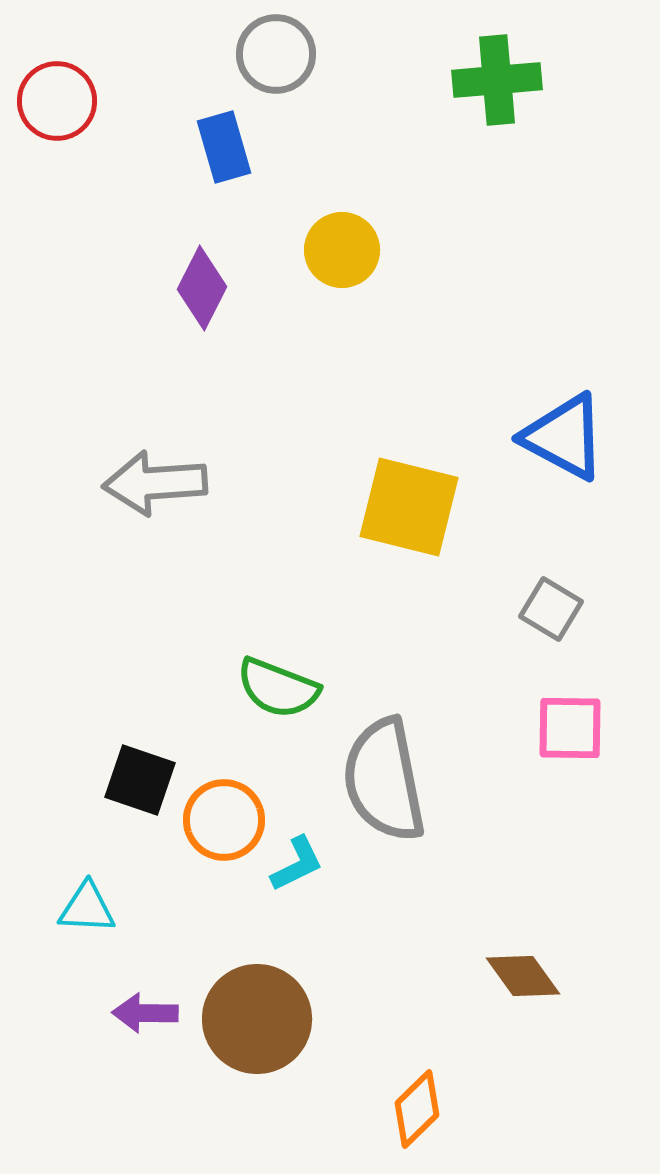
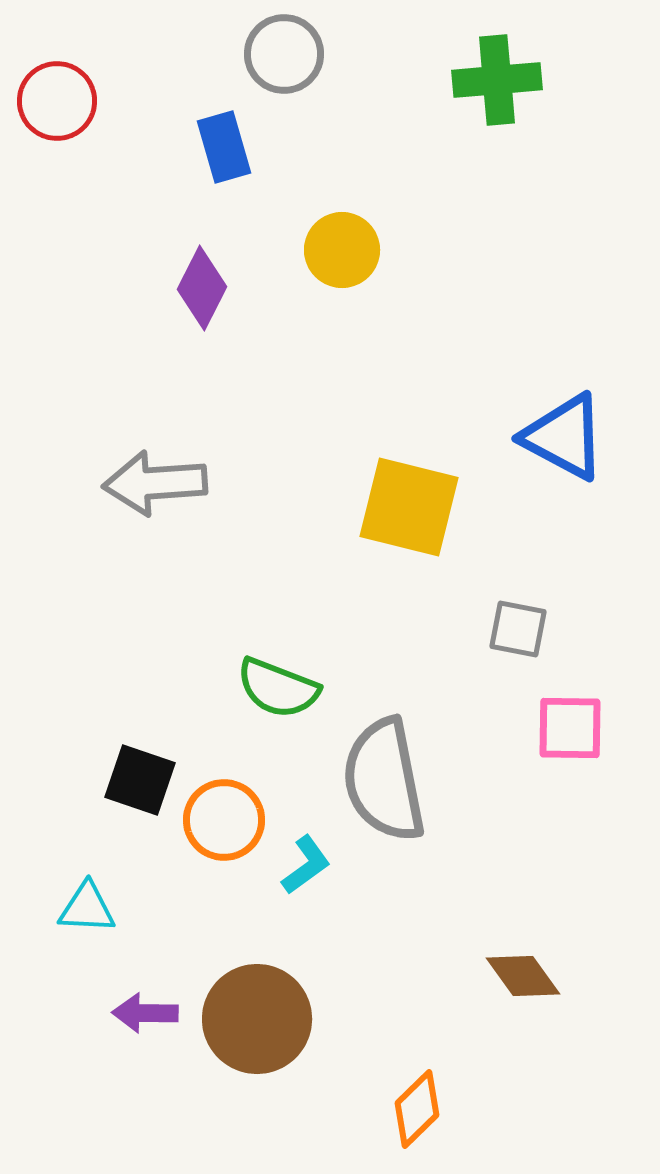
gray circle: moved 8 px right
gray square: moved 33 px left, 20 px down; rotated 20 degrees counterclockwise
cyan L-shape: moved 9 px right, 1 px down; rotated 10 degrees counterclockwise
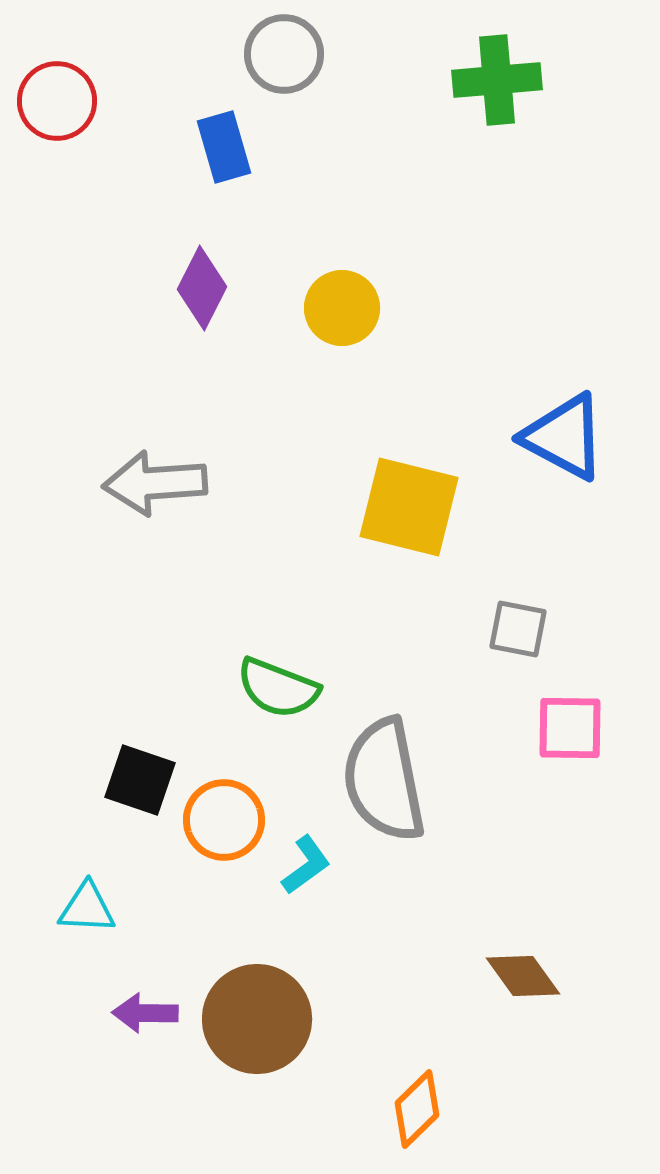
yellow circle: moved 58 px down
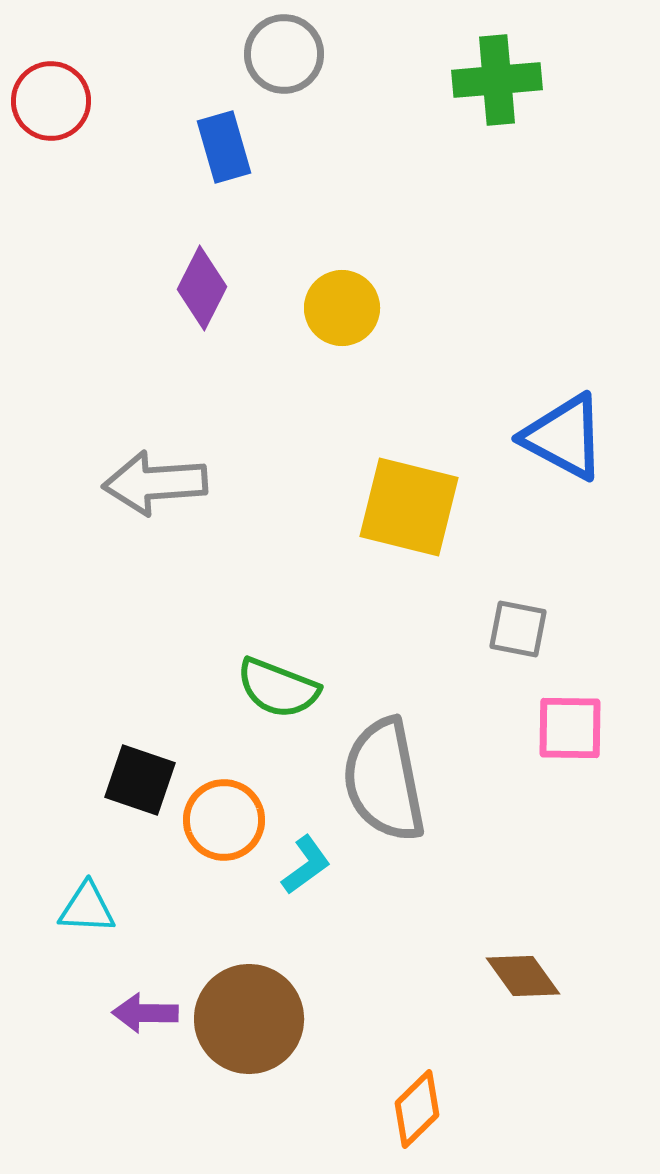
red circle: moved 6 px left
brown circle: moved 8 px left
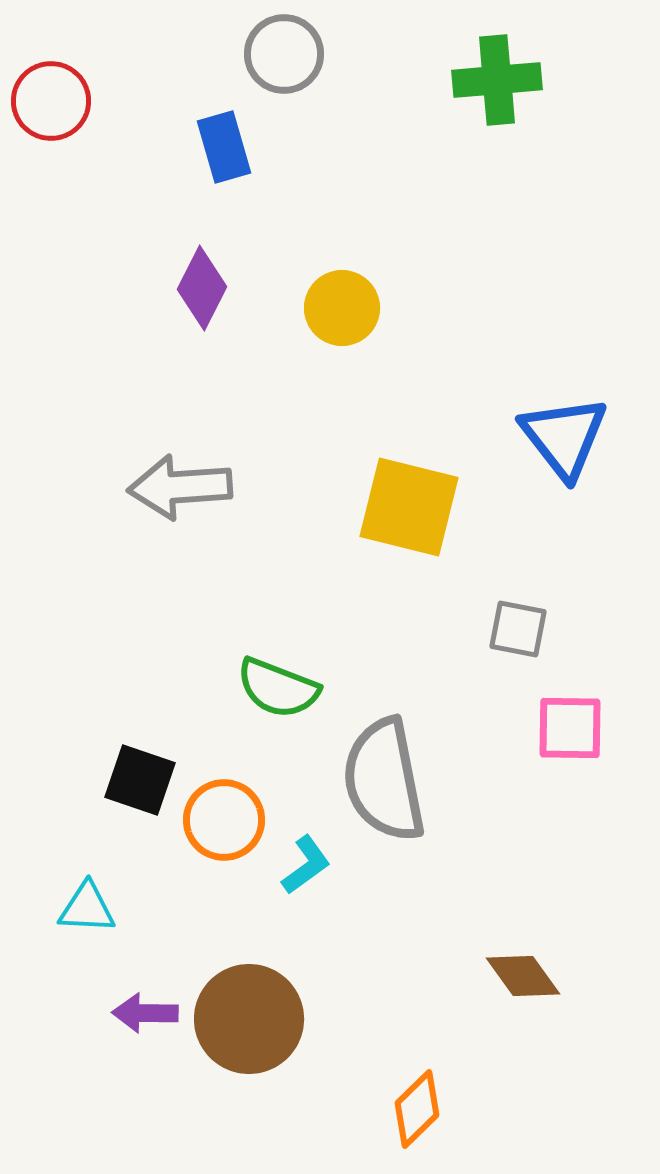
blue triangle: rotated 24 degrees clockwise
gray arrow: moved 25 px right, 4 px down
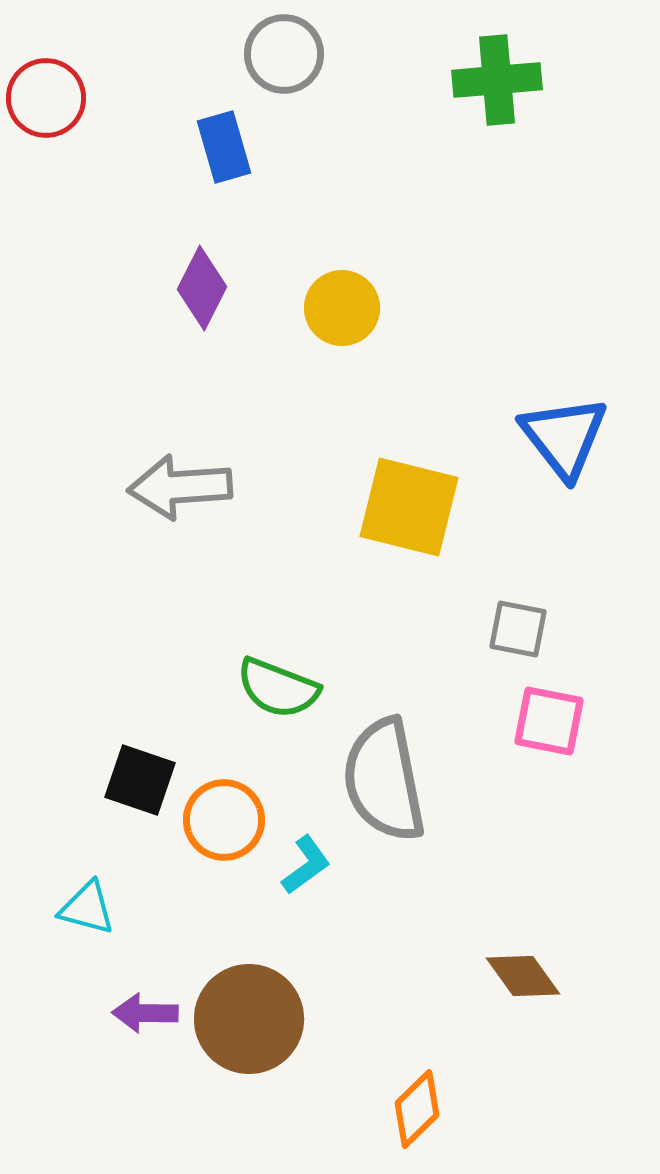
red circle: moved 5 px left, 3 px up
pink square: moved 21 px left, 7 px up; rotated 10 degrees clockwise
cyan triangle: rotated 12 degrees clockwise
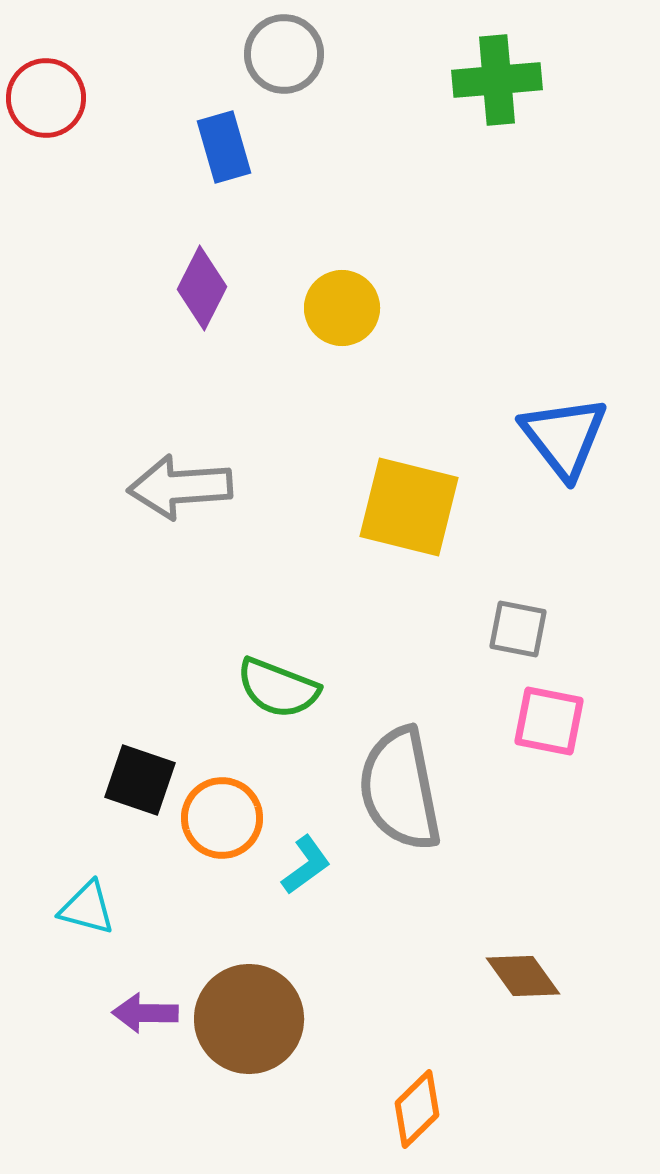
gray semicircle: moved 16 px right, 9 px down
orange circle: moved 2 px left, 2 px up
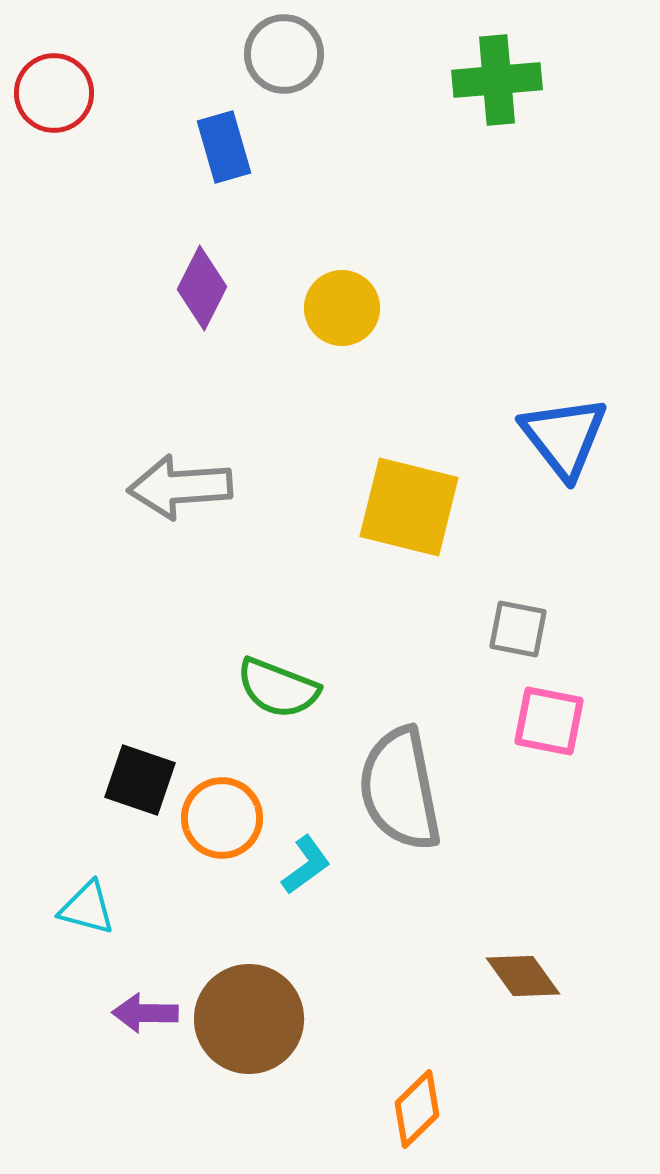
red circle: moved 8 px right, 5 px up
